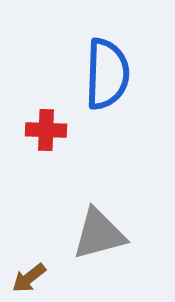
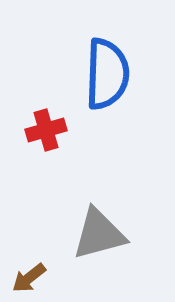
red cross: rotated 18 degrees counterclockwise
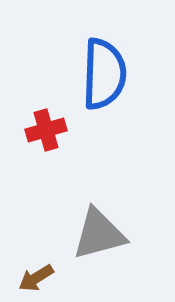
blue semicircle: moved 3 px left
brown arrow: moved 7 px right; rotated 6 degrees clockwise
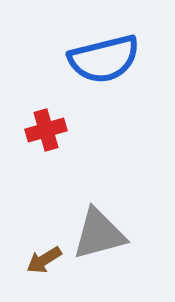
blue semicircle: moved 15 px up; rotated 74 degrees clockwise
brown arrow: moved 8 px right, 18 px up
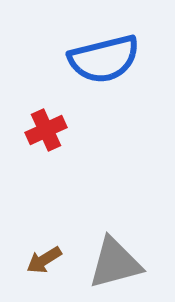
red cross: rotated 9 degrees counterclockwise
gray triangle: moved 16 px right, 29 px down
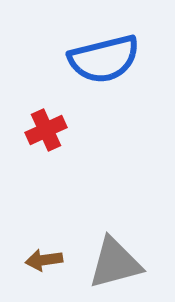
brown arrow: rotated 24 degrees clockwise
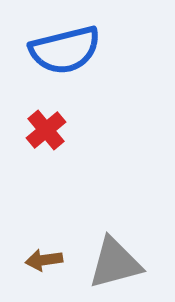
blue semicircle: moved 39 px left, 9 px up
red cross: rotated 15 degrees counterclockwise
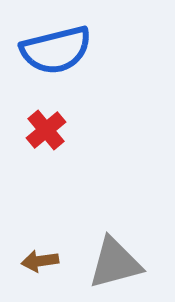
blue semicircle: moved 9 px left
brown arrow: moved 4 px left, 1 px down
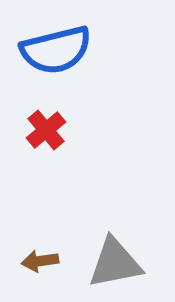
gray triangle: rotated 4 degrees clockwise
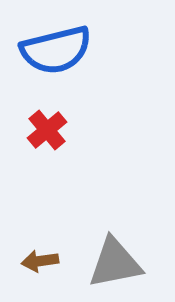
red cross: moved 1 px right
